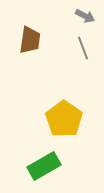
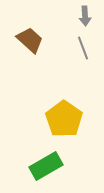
gray arrow: rotated 60 degrees clockwise
brown trapezoid: rotated 56 degrees counterclockwise
green rectangle: moved 2 px right
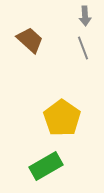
yellow pentagon: moved 2 px left, 1 px up
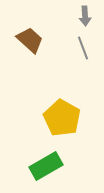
yellow pentagon: rotated 6 degrees counterclockwise
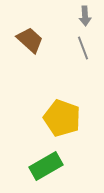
yellow pentagon: rotated 9 degrees counterclockwise
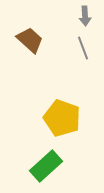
green rectangle: rotated 12 degrees counterclockwise
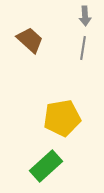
gray line: rotated 30 degrees clockwise
yellow pentagon: rotated 30 degrees counterclockwise
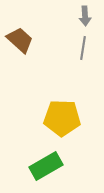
brown trapezoid: moved 10 px left
yellow pentagon: rotated 12 degrees clockwise
green rectangle: rotated 12 degrees clockwise
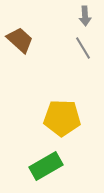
gray line: rotated 40 degrees counterclockwise
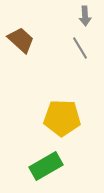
brown trapezoid: moved 1 px right
gray line: moved 3 px left
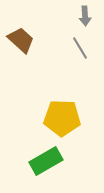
green rectangle: moved 5 px up
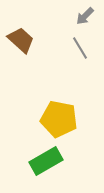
gray arrow: rotated 48 degrees clockwise
yellow pentagon: moved 3 px left, 1 px down; rotated 9 degrees clockwise
